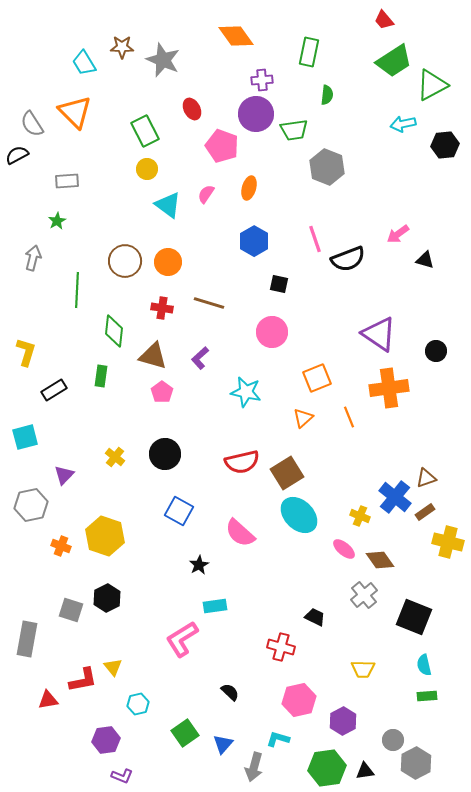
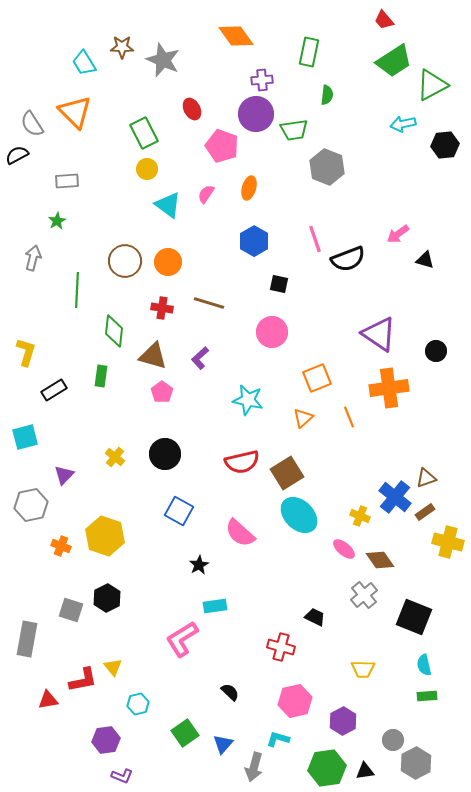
green rectangle at (145, 131): moved 1 px left, 2 px down
cyan star at (246, 392): moved 2 px right, 8 px down
pink hexagon at (299, 700): moved 4 px left, 1 px down
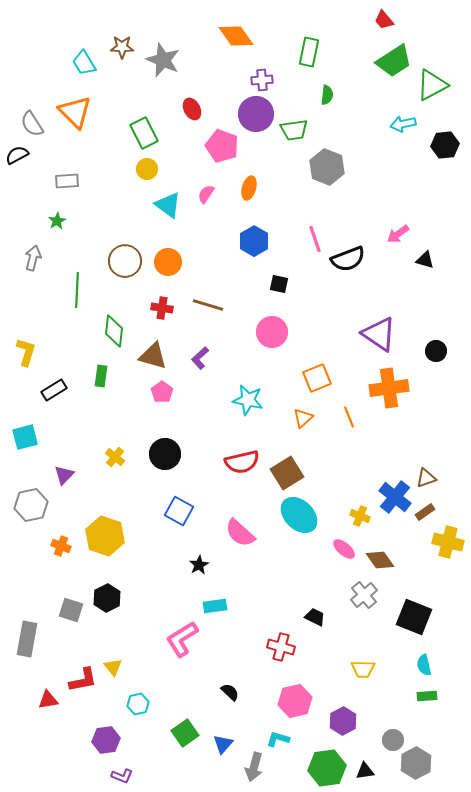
brown line at (209, 303): moved 1 px left, 2 px down
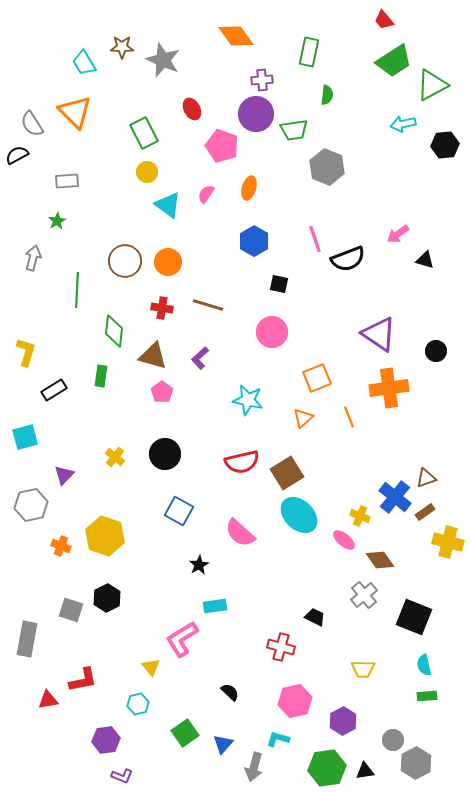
yellow circle at (147, 169): moved 3 px down
pink ellipse at (344, 549): moved 9 px up
yellow triangle at (113, 667): moved 38 px right
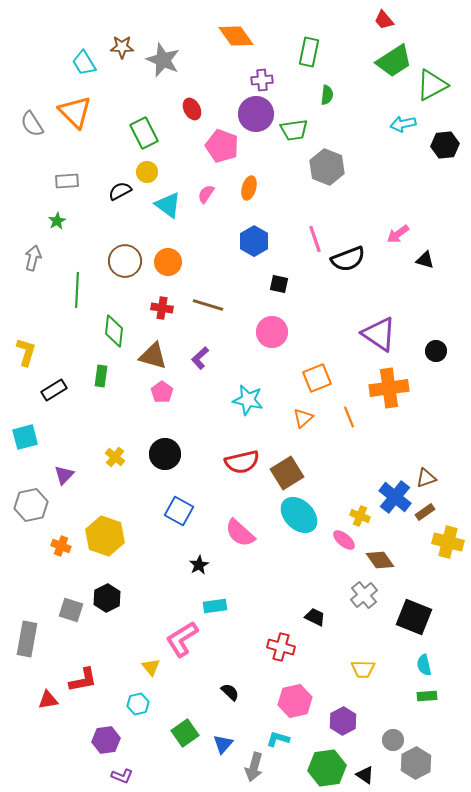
black semicircle at (17, 155): moved 103 px right, 36 px down
black triangle at (365, 771): moved 4 px down; rotated 42 degrees clockwise
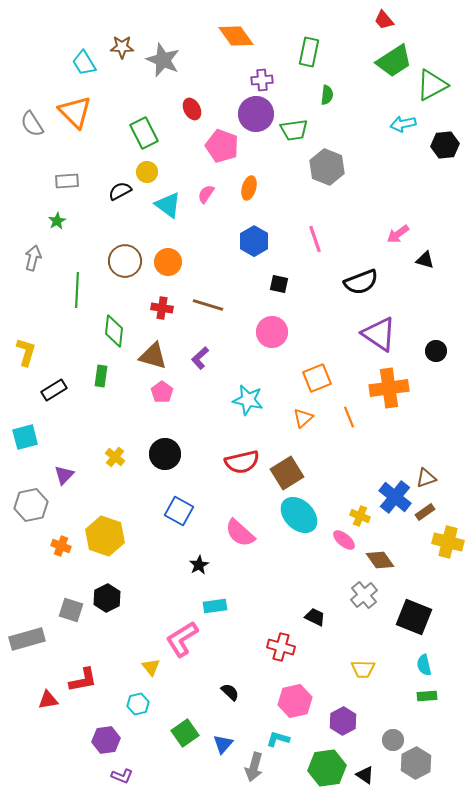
black semicircle at (348, 259): moved 13 px right, 23 px down
gray rectangle at (27, 639): rotated 64 degrees clockwise
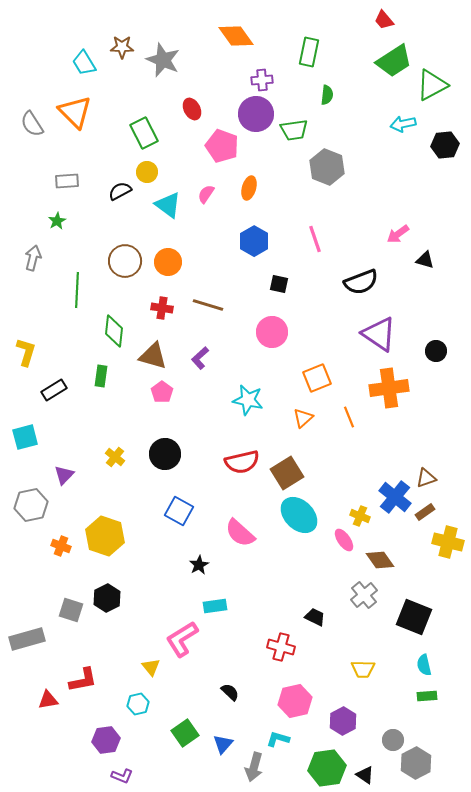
pink ellipse at (344, 540): rotated 15 degrees clockwise
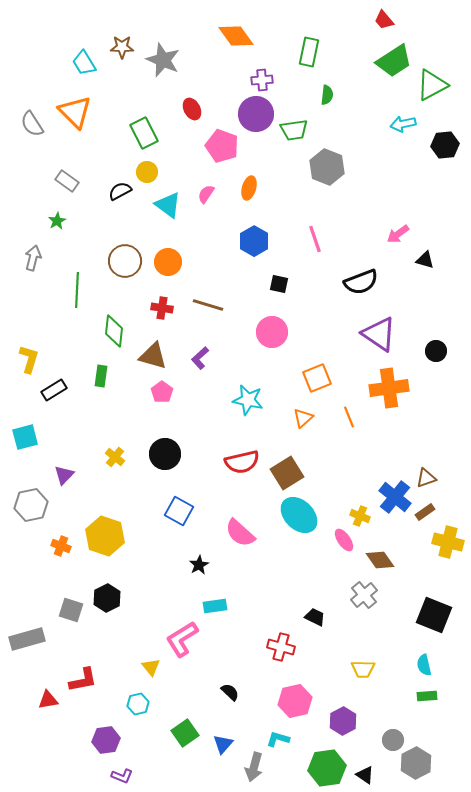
gray rectangle at (67, 181): rotated 40 degrees clockwise
yellow L-shape at (26, 352): moved 3 px right, 7 px down
black square at (414, 617): moved 20 px right, 2 px up
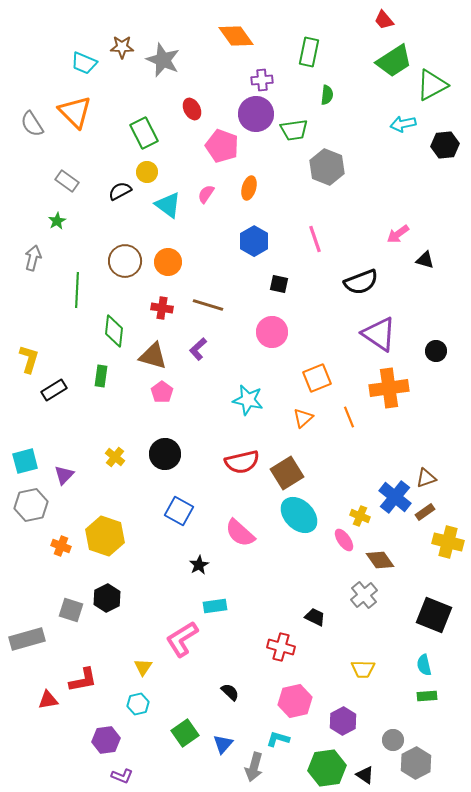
cyan trapezoid at (84, 63): rotated 36 degrees counterclockwise
purple L-shape at (200, 358): moved 2 px left, 9 px up
cyan square at (25, 437): moved 24 px down
yellow triangle at (151, 667): moved 8 px left; rotated 12 degrees clockwise
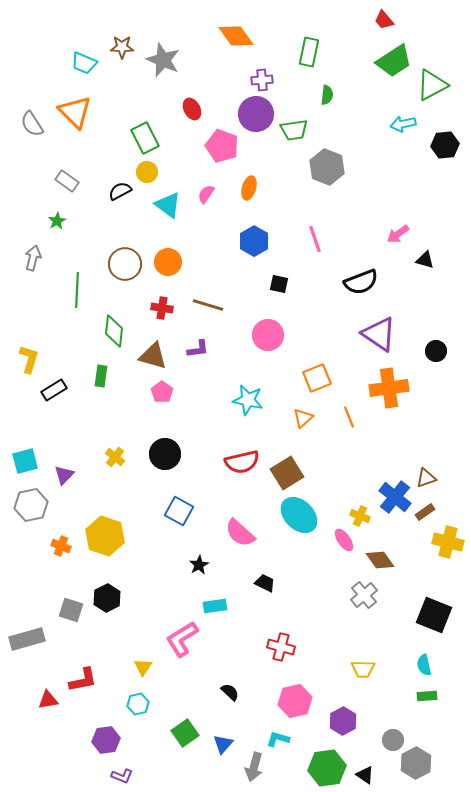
green rectangle at (144, 133): moved 1 px right, 5 px down
brown circle at (125, 261): moved 3 px down
pink circle at (272, 332): moved 4 px left, 3 px down
purple L-shape at (198, 349): rotated 145 degrees counterclockwise
black trapezoid at (315, 617): moved 50 px left, 34 px up
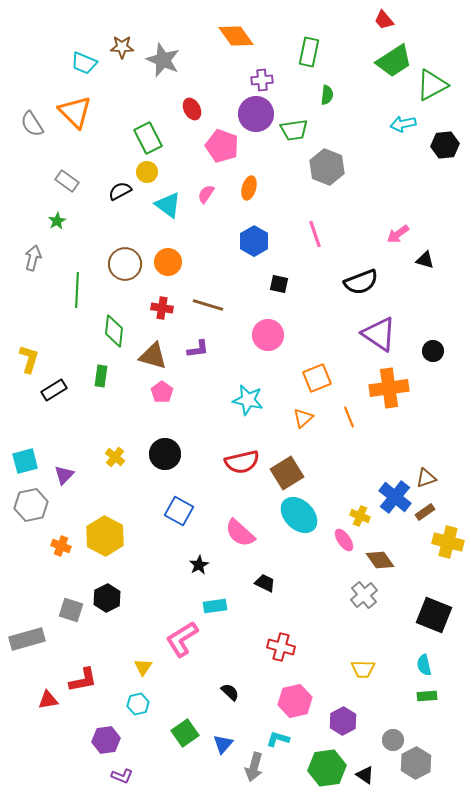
green rectangle at (145, 138): moved 3 px right
pink line at (315, 239): moved 5 px up
black circle at (436, 351): moved 3 px left
yellow hexagon at (105, 536): rotated 9 degrees clockwise
